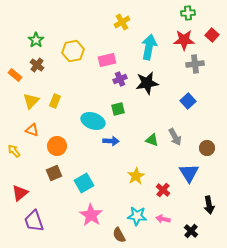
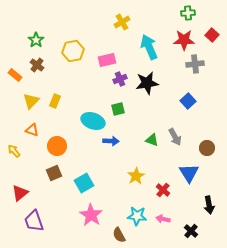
cyan arrow: rotated 35 degrees counterclockwise
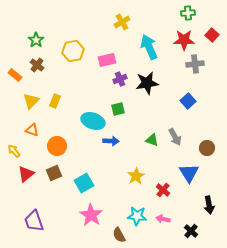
red triangle: moved 6 px right, 19 px up
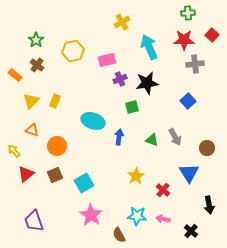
green square: moved 14 px right, 2 px up
blue arrow: moved 8 px right, 4 px up; rotated 84 degrees counterclockwise
brown square: moved 1 px right, 2 px down
